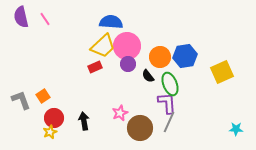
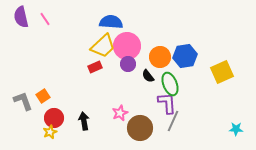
gray L-shape: moved 2 px right, 1 px down
gray line: moved 4 px right, 1 px up
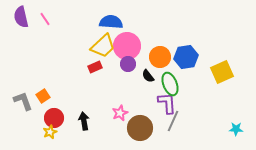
blue hexagon: moved 1 px right, 1 px down
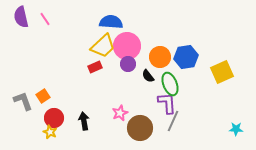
yellow star: rotated 24 degrees counterclockwise
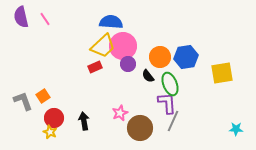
pink circle: moved 4 px left
yellow square: moved 1 px down; rotated 15 degrees clockwise
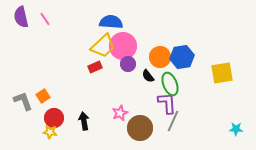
blue hexagon: moved 4 px left
yellow star: rotated 16 degrees counterclockwise
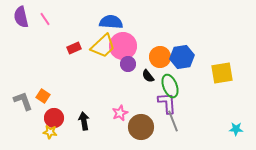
red rectangle: moved 21 px left, 19 px up
green ellipse: moved 2 px down
orange square: rotated 24 degrees counterclockwise
gray line: rotated 45 degrees counterclockwise
brown circle: moved 1 px right, 1 px up
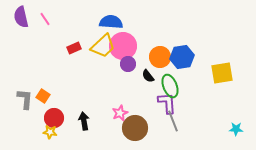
gray L-shape: moved 2 px right, 2 px up; rotated 25 degrees clockwise
brown circle: moved 6 px left, 1 px down
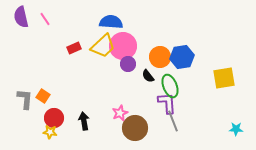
yellow square: moved 2 px right, 5 px down
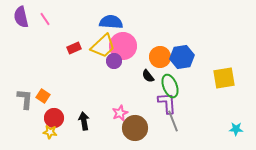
purple circle: moved 14 px left, 3 px up
